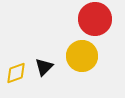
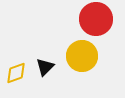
red circle: moved 1 px right
black triangle: moved 1 px right
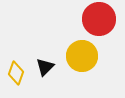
red circle: moved 3 px right
yellow diamond: rotated 50 degrees counterclockwise
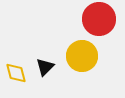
yellow diamond: rotated 35 degrees counterclockwise
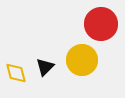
red circle: moved 2 px right, 5 px down
yellow circle: moved 4 px down
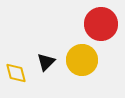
black triangle: moved 1 px right, 5 px up
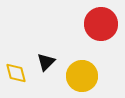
yellow circle: moved 16 px down
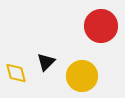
red circle: moved 2 px down
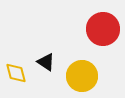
red circle: moved 2 px right, 3 px down
black triangle: rotated 42 degrees counterclockwise
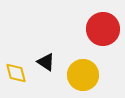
yellow circle: moved 1 px right, 1 px up
